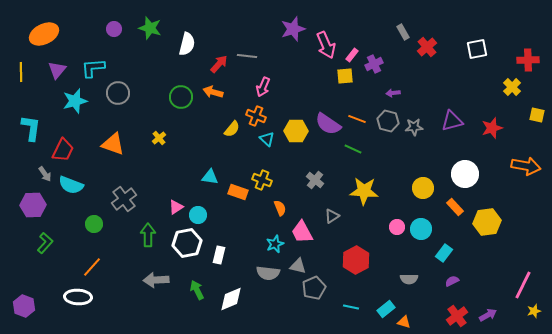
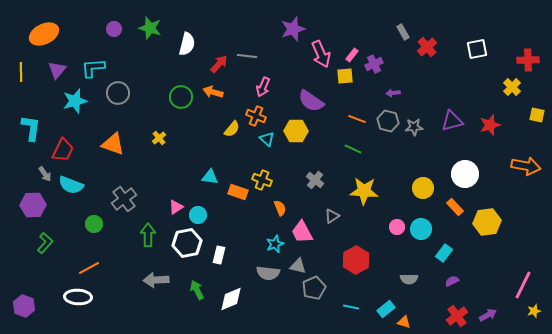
pink arrow at (326, 45): moved 5 px left, 9 px down
purple semicircle at (328, 124): moved 17 px left, 23 px up
red star at (492, 128): moved 2 px left, 3 px up
orange line at (92, 267): moved 3 px left, 1 px down; rotated 20 degrees clockwise
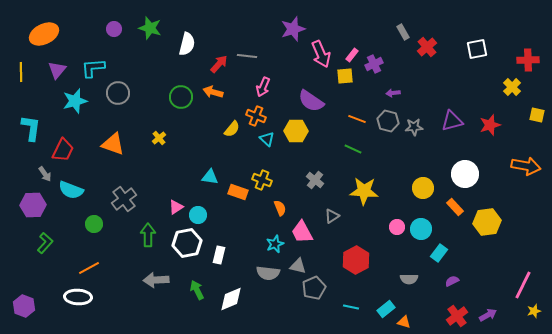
cyan semicircle at (71, 185): moved 5 px down
cyan rectangle at (444, 253): moved 5 px left
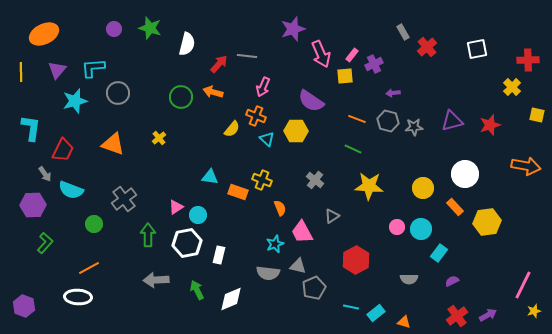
yellow star at (364, 191): moved 5 px right, 5 px up
cyan rectangle at (386, 309): moved 10 px left, 4 px down
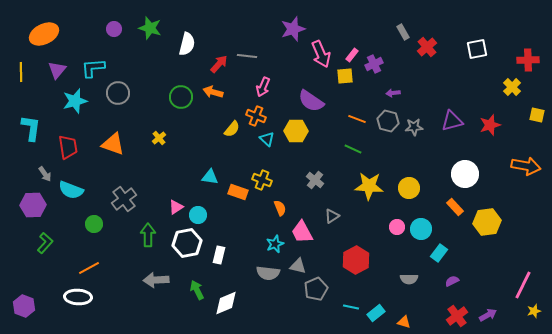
red trapezoid at (63, 150): moved 5 px right, 3 px up; rotated 35 degrees counterclockwise
yellow circle at (423, 188): moved 14 px left
gray pentagon at (314, 288): moved 2 px right, 1 px down
white diamond at (231, 299): moved 5 px left, 4 px down
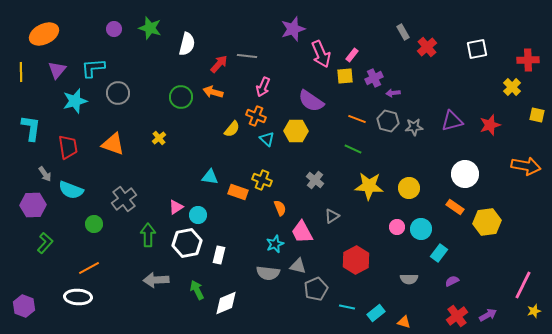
purple cross at (374, 64): moved 14 px down
orange rectangle at (455, 207): rotated 12 degrees counterclockwise
cyan line at (351, 307): moved 4 px left
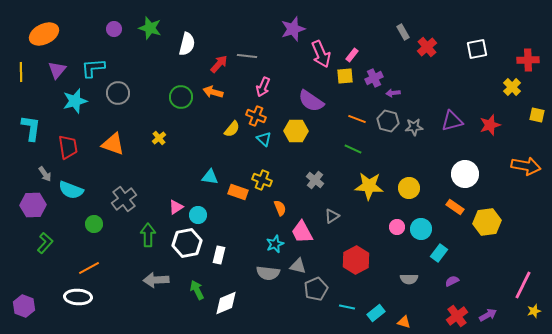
cyan triangle at (267, 139): moved 3 px left
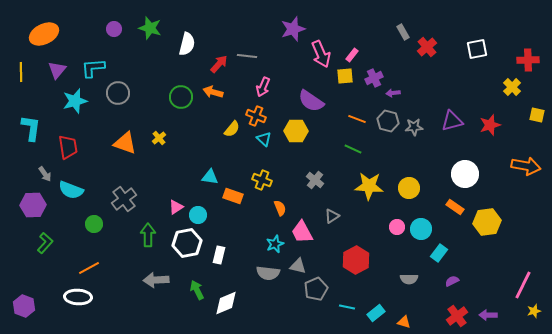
orange triangle at (113, 144): moved 12 px right, 1 px up
orange rectangle at (238, 192): moved 5 px left, 4 px down
purple arrow at (488, 315): rotated 150 degrees counterclockwise
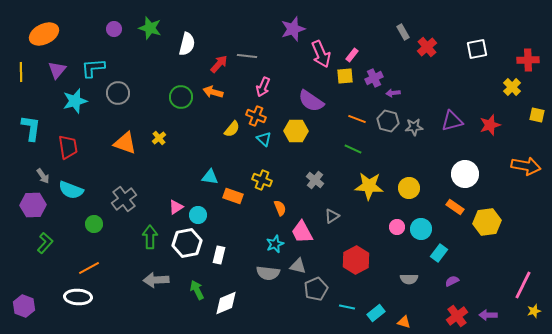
gray arrow at (45, 174): moved 2 px left, 2 px down
green arrow at (148, 235): moved 2 px right, 2 px down
